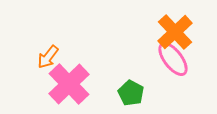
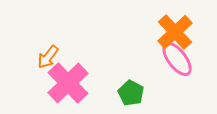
pink ellipse: moved 4 px right
pink cross: moved 1 px left, 1 px up
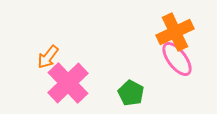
orange cross: rotated 18 degrees clockwise
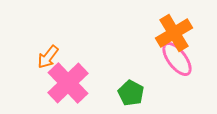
orange cross: moved 1 px left, 1 px down; rotated 6 degrees counterclockwise
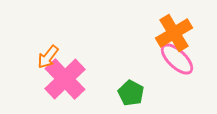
pink ellipse: rotated 9 degrees counterclockwise
pink cross: moved 3 px left, 4 px up
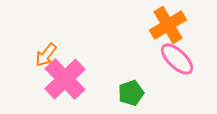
orange cross: moved 6 px left, 8 px up
orange arrow: moved 2 px left, 2 px up
green pentagon: rotated 25 degrees clockwise
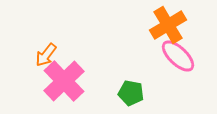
pink ellipse: moved 1 px right, 3 px up
pink cross: moved 1 px left, 2 px down
green pentagon: rotated 30 degrees clockwise
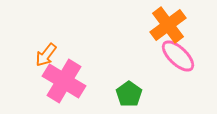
orange cross: rotated 6 degrees counterclockwise
pink cross: rotated 15 degrees counterclockwise
green pentagon: moved 2 px left, 1 px down; rotated 25 degrees clockwise
